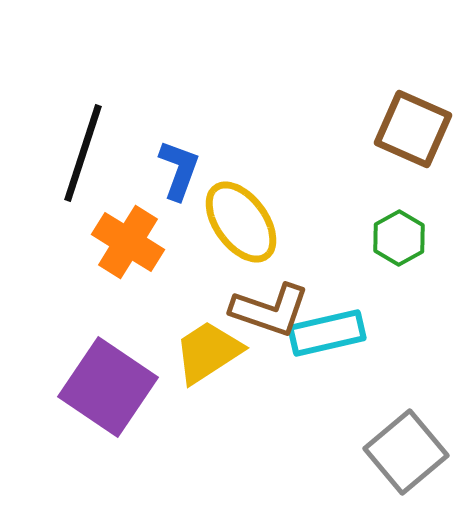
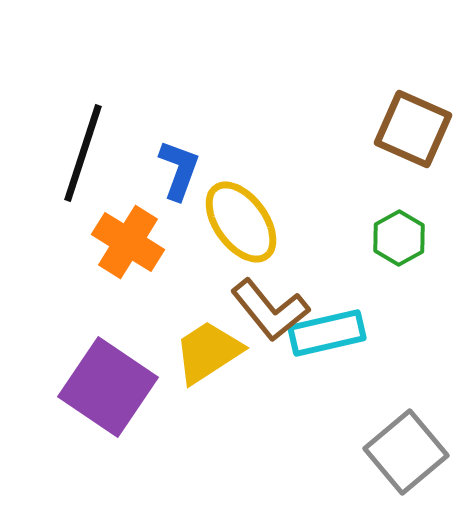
brown L-shape: rotated 32 degrees clockwise
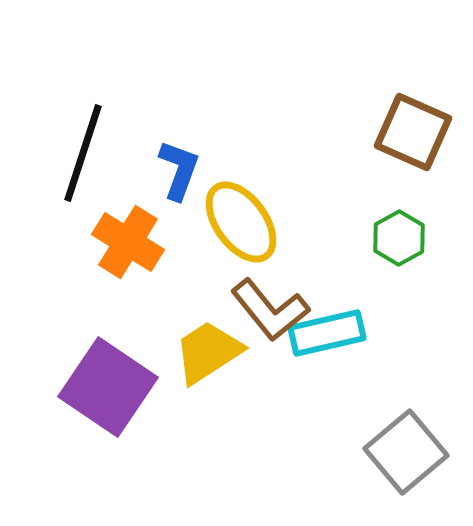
brown square: moved 3 px down
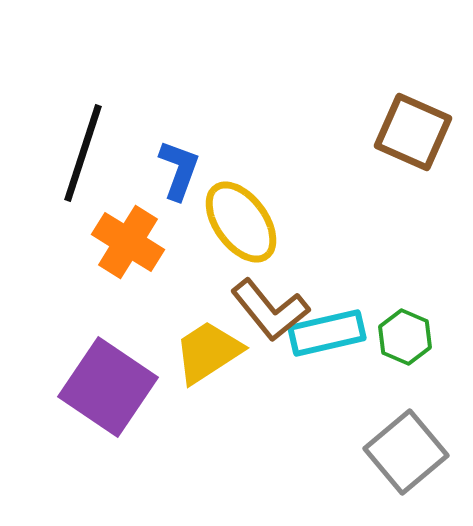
green hexagon: moved 6 px right, 99 px down; rotated 8 degrees counterclockwise
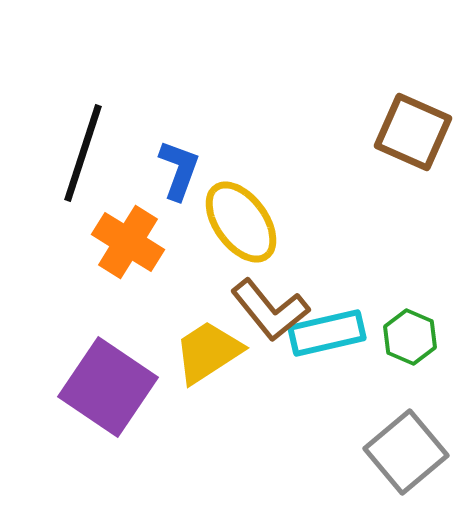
green hexagon: moved 5 px right
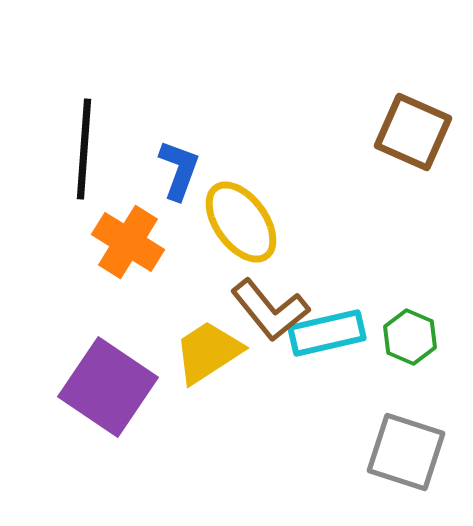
black line: moved 1 px right, 4 px up; rotated 14 degrees counterclockwise
gray square: rotated 32 degrees counterclockwise
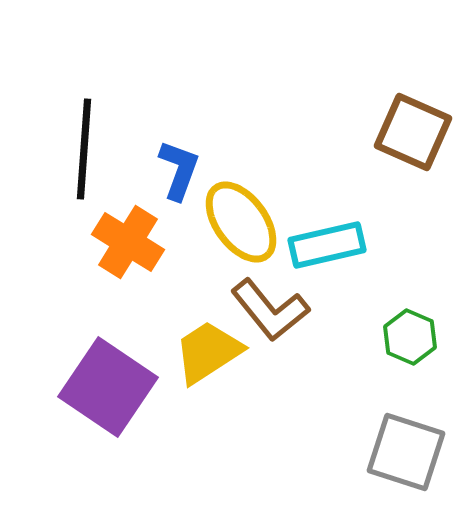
cyan rectangle: moved 88 px up
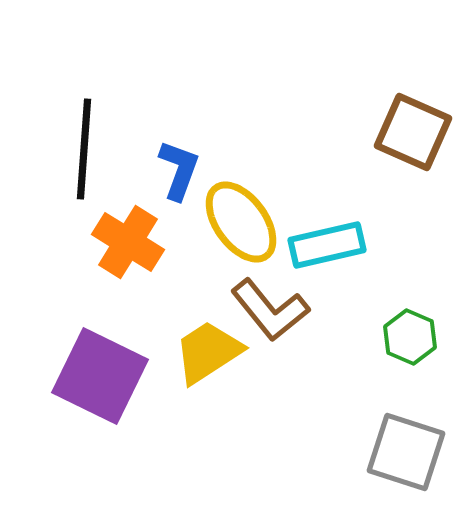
purple square: moved 8 px left, 11 px up; rotated 8 degrees counterclockwise
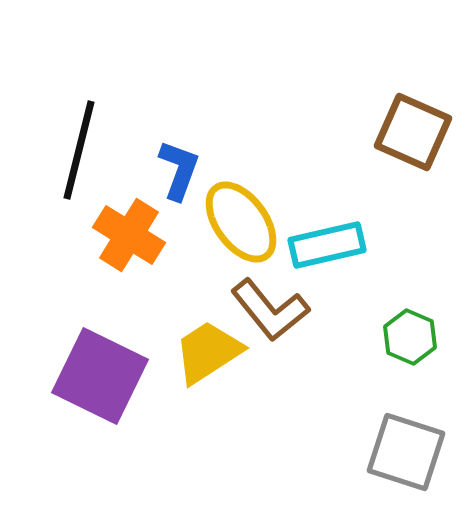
black line: moved 5 px left, 1 px down; rotated 10 degrees clockwise
orange cross: moved 1 px right, 7 px up
